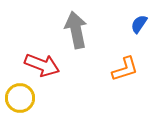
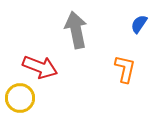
red arrow: moved 2 px left, 2 px down
orange L-shape: rotated 60 degrees counterclockwise
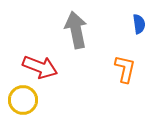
blue semicircle: rotated 138 degrees clockwise
yellow circle: moved 3 px right, 2 px down
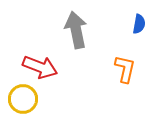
blue semicircle: rotated 18 degrees clockwise
yellow circle: moved 1 px up
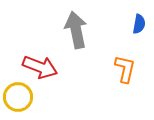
yellow circle: moved 5 px left, 2 px up
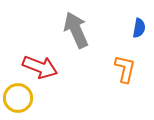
blue semicircle: moved 4 px down
gray arrow: rotated 12 degrees counterclockwise
yellow circle: moved 1 px down
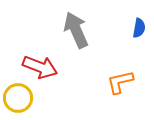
orange L-shape: moved 5 px left, 13 px down; rotated 116 degrees counterclockwise
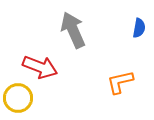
gray arrow: moved 3 px left
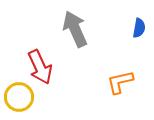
gray arrow: moved 2 px right, 1 px up
red arrow: rotated 44 degrees clockwise
yellow circle: moved 1 px right, 1 px up
